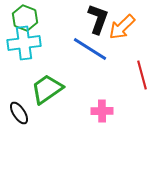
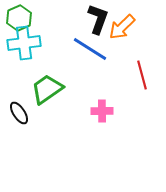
green hexagon: moved 6 px left; rotated 15 degrees clockwise
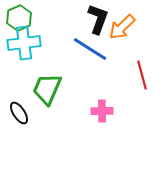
green trapezoid: rotated 32 degrees counterclockwise
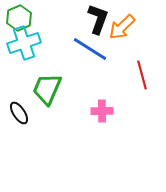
cyan cross: rotated 12 degrees counterclockwise
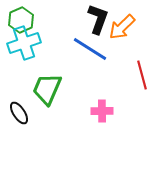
green hexagon: moved 2 px right, 2 px down
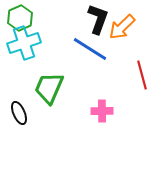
green hexagon: moved 1 px left, 2 px up
green trapezoid: moved 2 px right, 1 px up
black ellipse: rotated 10 degrees clockwise
